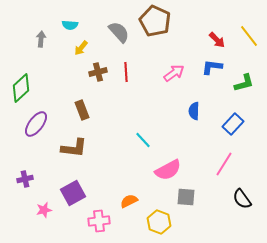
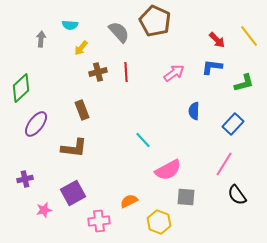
black semicircle: moved 5 px left, 4 px up
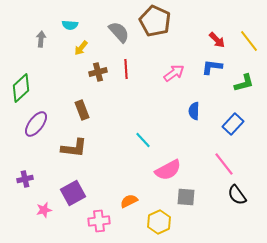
yellow line: moved 5 px down
red line: moved 3 px up
pink line: rotated 70 degrees counterclockwise
yellow hexagon: rotated 15 degrees clockwise
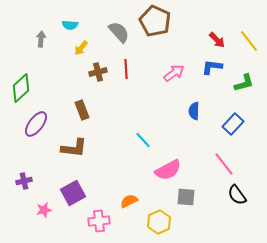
purple cross: moved 1 px left, 2 px down
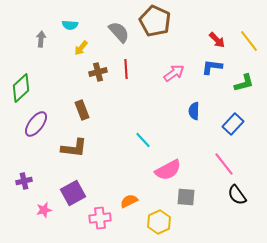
pink cross: moved 1 px right, 3 px up
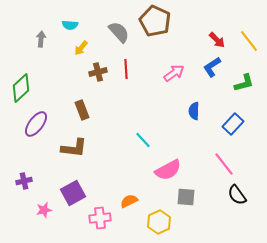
blue L-shape: rotated 40 degrees counterclockwise
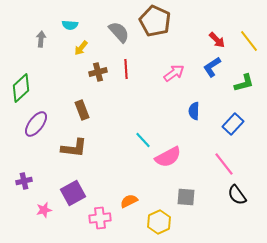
pink semicircle: moved 13 px up
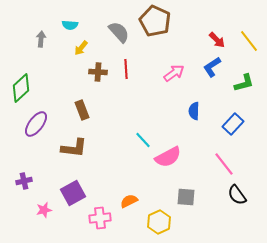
brown cross: rotated 18 degrees clockwise
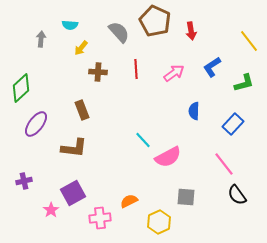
red arrow: moved 26 px left, 9 px up; rotated 36 degrees clockwise
red line: moved 10 px right
pink star: moved 7 px right; rotated 21 degrees counterclockwise
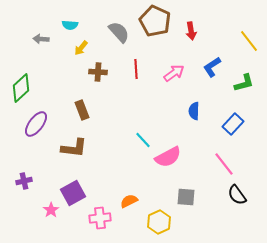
gray arrow: rotated 91 degrees counterclockwise
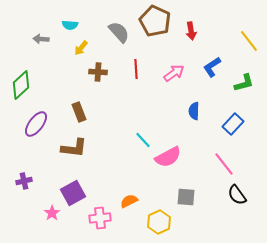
green diamond: moved 3 px up
brown rectangle: moved 3 px left, 2 px down
pink star: moved 1 px right, 3 px down
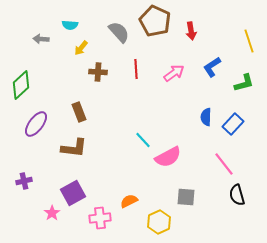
yellow line: rotated 20 degrees clockwise
blue semicircle: moved 12 px right, 6 px down
black semicircle: rotated 20 degrees clockwise
